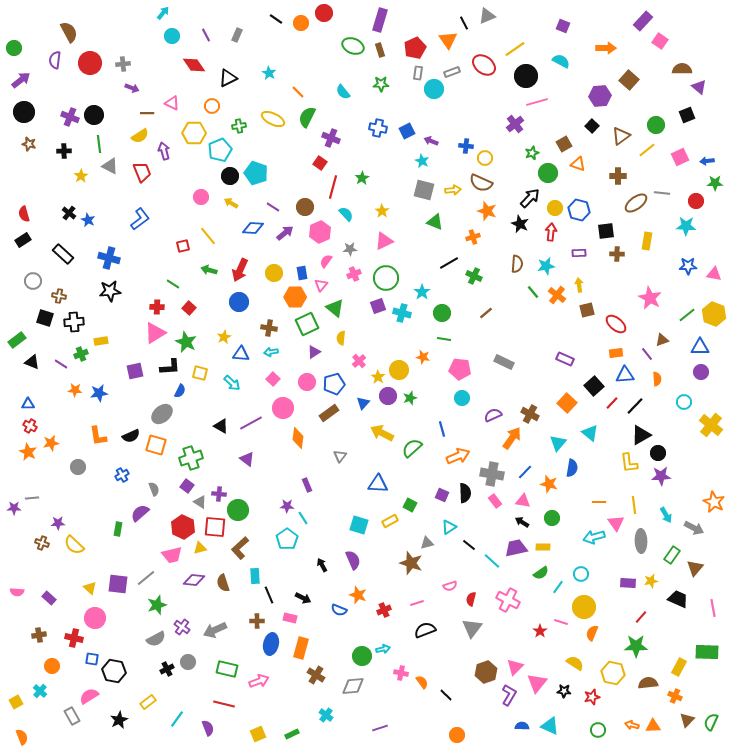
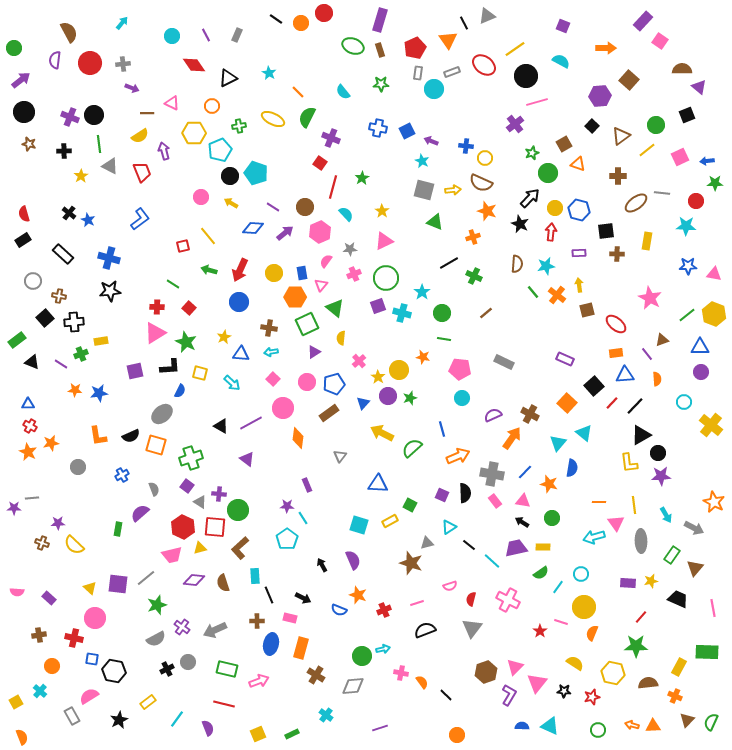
cyan arrow at (163, 13): moved 41 px left, 10 px down
black square at (45, 318): rotated 30 degrees clockwise
cyan triangle at (590, 433): moved 6 px left
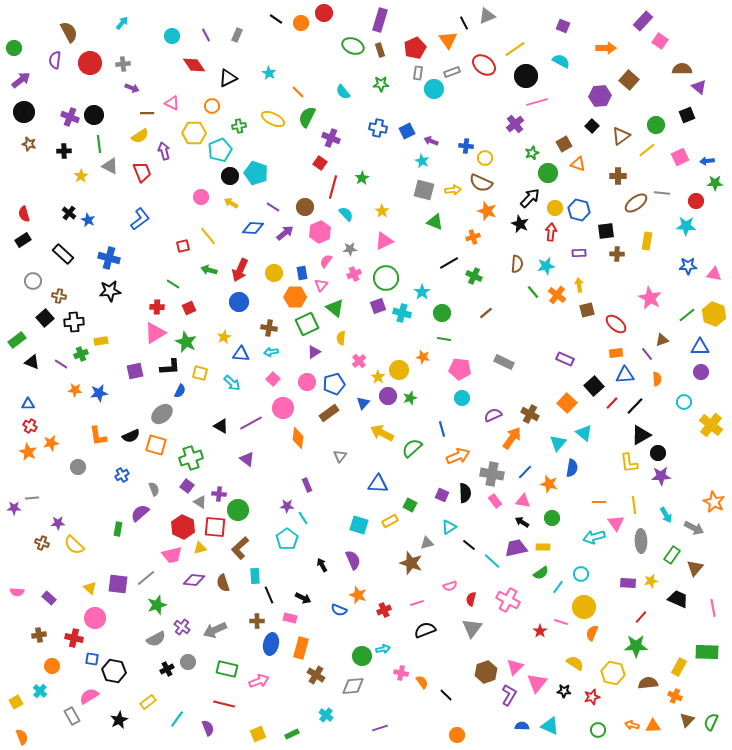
red square at (189, 308): rotated 24 degrees clockwise
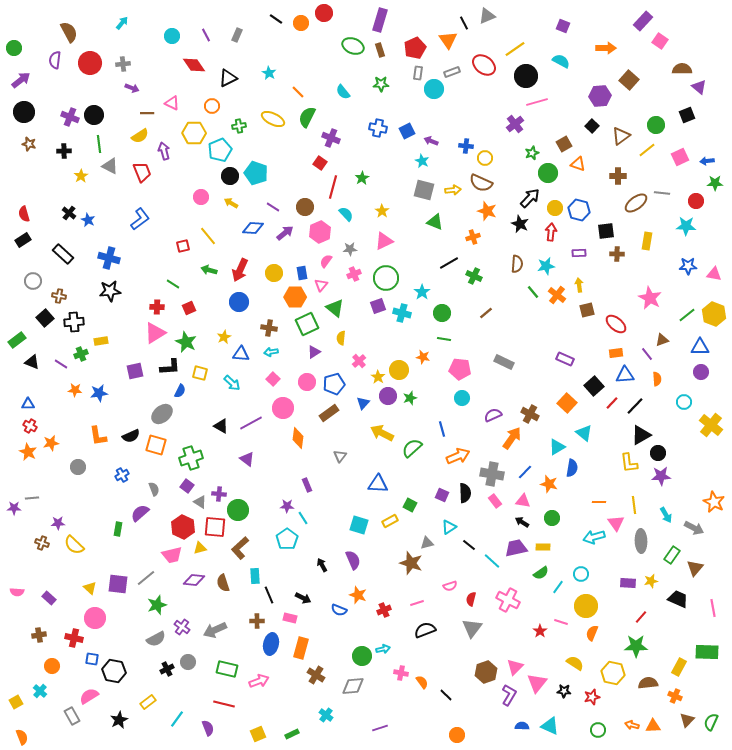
cyan triangle at (558, 443): moved 1 px left, 4 px down; rotated 18 degrees clockwise
yellow circle at (584, 607): moved 2 px right, 1 px up
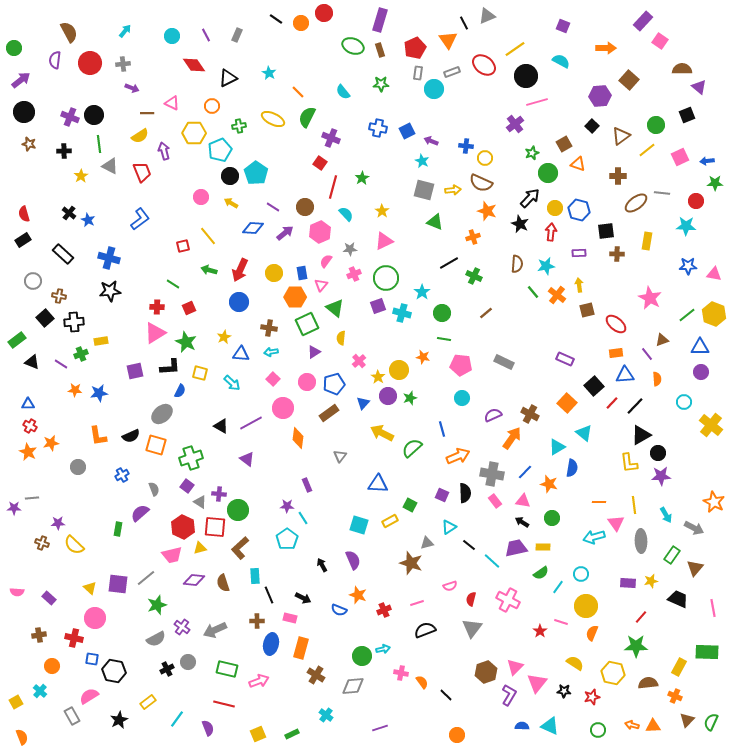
cyan arrow at (122, 23): moved 3 px right, 8 px down
cyan pentagon at (256, 173): rotated 15 degrees clockwise
pink pentagon at (460, 369): moved 1 px right, 4 px up
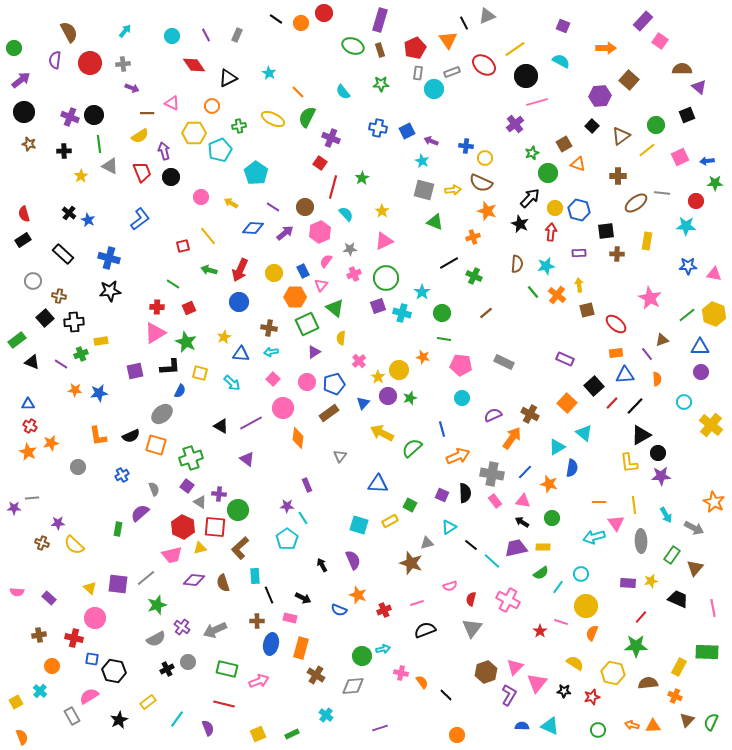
black circle at (230, 176): moved 59 px left, 1 px down
blue rectangle at (302, 273): moved 1 px right, 2 px up; rotated 16 degrees counterclockwise
black line at (469, 545): moved 2 px right
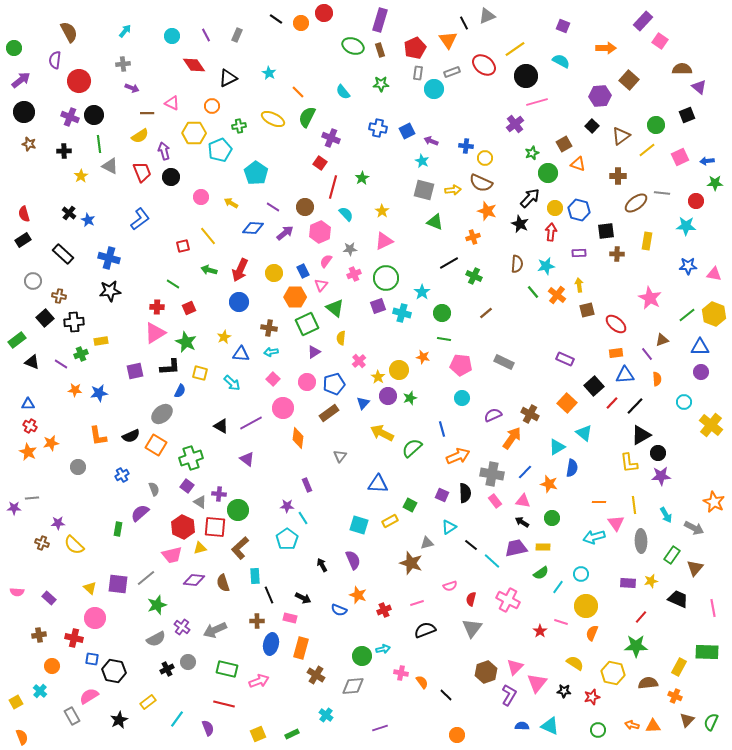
red circle at (90, 63): moved 11 px left, 18 px down
orange square at (156, 445): rotated 15 degrees clockwise
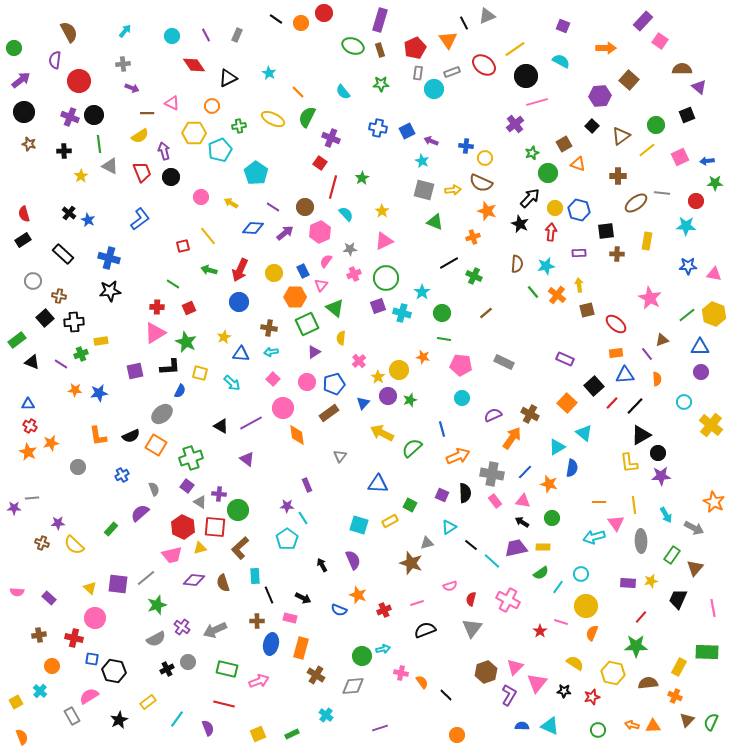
green star at (410, 398): moved 2 px down
orange diamond at (298, 438): moved 1 px left, 3 px up; rotated 15 degrees counterclockwise
green rectangle at (118, 529): moved 7 px left; rotated 32 degrees clockwise
black trapezoid at (678, 599): rotated 90 degrees counterclockwise
